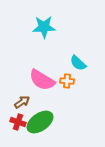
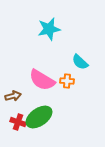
cyan star: moved 5 px right, 2 px down; rotated 10 degrees counterclockwise
cyan semicircle: moved 2 px right, 1 px up
brown arrow: moved 9 px left, 6 px up; rotated 21 degrees clockwise
green ellipse: moved 1 px left, 5 px up
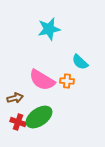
brown arrow: moved 2 px right, 2 px down
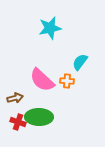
cyan star: moved 1 px right, 1 px up
cyan semicircle: rotated 84 degrees clockwise
pink semicircle: rotated 12 degrees clockwise
green ellipse: rotated 36 degrees clockwise
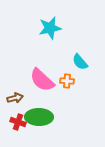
cyan semicircle: rotated 78 degrees counterclockwise
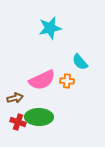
pink semicircle: rotated 68 degrees counterclockwise
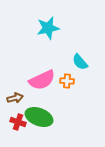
cyan star: moved 2 px left
green ellipse: rotated 20 degrees clockwise
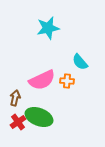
brown arrow: rotated 63 degrees counterclockwise
red cross: rotated 35 degrees clockwise
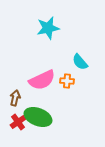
green ellipse: moved 1 px left
